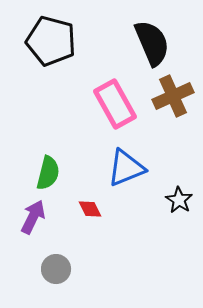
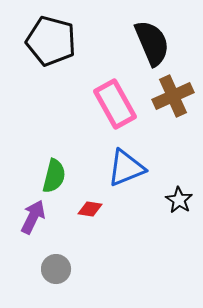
green semicircle: moved 6 px right, 3 px down
red diamond: rotated 55 degrees counterclockwise
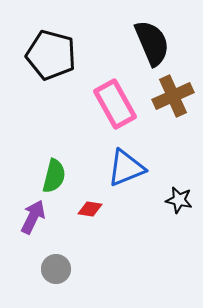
black pentagon: moved 14 px down
black star: rotated 20 degrees counterclockwise
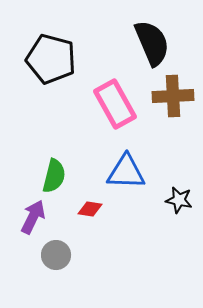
black pentagon: moved 4 px down
brown cross: rotated 21 degrees clockwise
blue triangle: moved 4 px down; rotated 24 degrees clockwise
gray circle: moved 14 px up
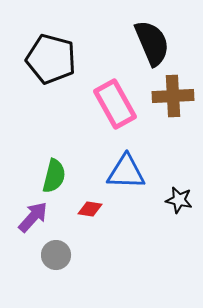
purple arrow: rotated 16 degrees clockwise
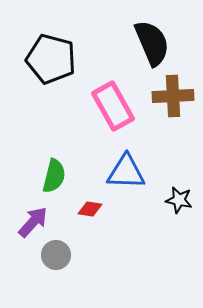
pink rectangle: moved 2 px left, 2 px down
purple arrow: moved 5 px down
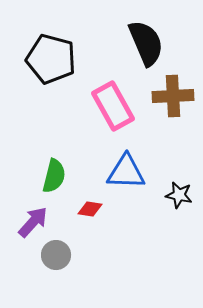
black semicircle: moved 6 px left
black star: moved 5 px up
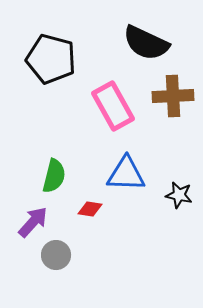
black semicircle: rotated 138 degrees clockwise
blue triangle: moved 2 px down
